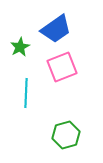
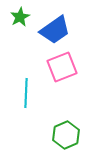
blue trapezoid: moved 1 px left, 1 px down
green star: moved 30 px up
green hexagon: rotated 8 degrees counterclockwise
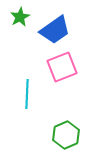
cyan line: moved 1 px right, 1 px down
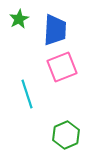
green star: moved 1 px left, 2 px down
blue trapezoid: rotated 52 degrees counterclockwise
cyan line: rotated 20 degrees counterclockwise
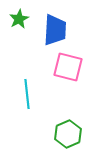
pink square: moved 6 px right; rotated 36 degrees clockwise
cyan line: rotated 12 degrees clockwise
green hexagon: moved 2 px right, 1 px up
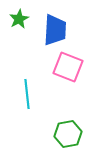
pink square: rotated 8 degrees clockwise
green hexagon: rotated 12 degrees clockwise
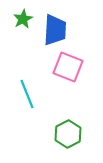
green star: moved 4 px right
cyan line: rotated 16 degrees counterclockwise
green hexagon: rotated 16 degrees counterclockwise
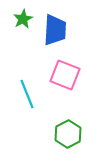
pink square: moved 3 px left, 8 px down
